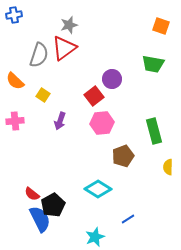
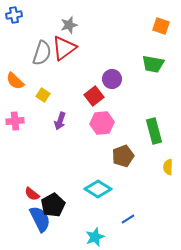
gray semicircle: moved 3 px right, 2 px up
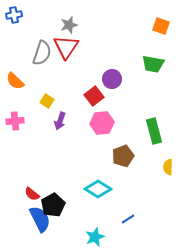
red triangle: moved 2 px right, 1 px up; rotated 20 degrees counterclockwise
yellow square: moved 4 px right, 6 px down
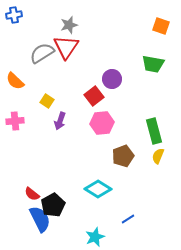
gray semicircle: rotated 140 degrees counterclockwise
yellow semicircle: moved 10 px left, 11 px up; rotated 21 degrees clockwise
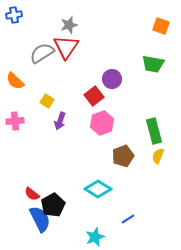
pink hexagon: rotated 15 degrees counterclockwise
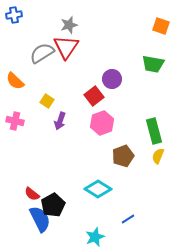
pink cross: rotated 18 degrees clockwise
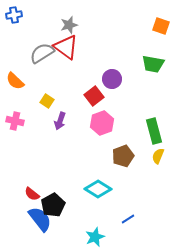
red triangle: rotated 28 degrees counterclockwise
blue semicircle: rotated 12 degrees counterclockwise
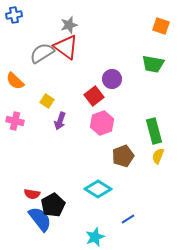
red semicircle: rotated 28 degrees counterclockwise
